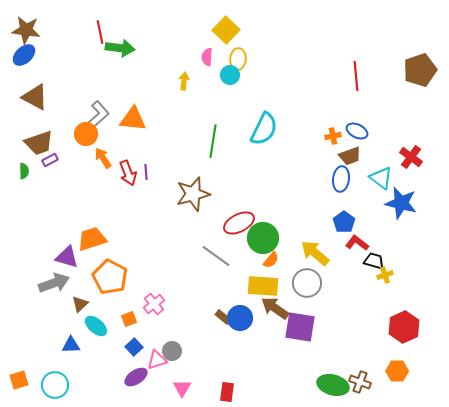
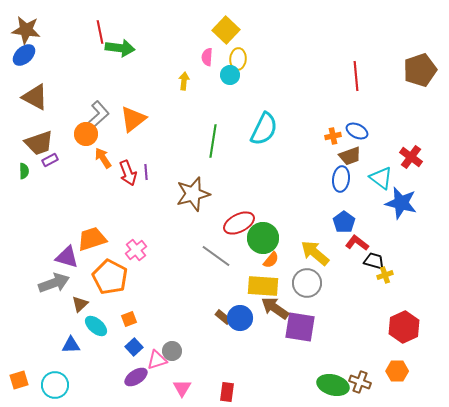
orange triangle at (133, 119): rotated 44 degrees counterclockwise
pink cross at (154, 304): moved 18 px left, 54 px up
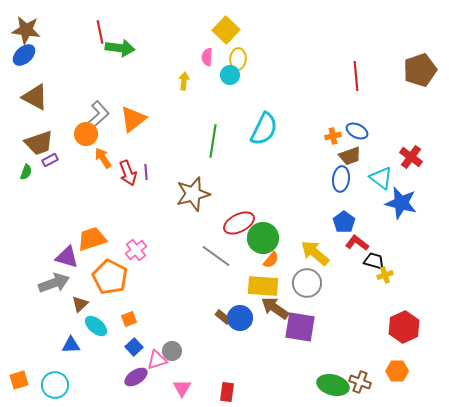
green semicircle at (24, 171): moved 2 px right, 1 px down; rotated 21 degrees clockwise
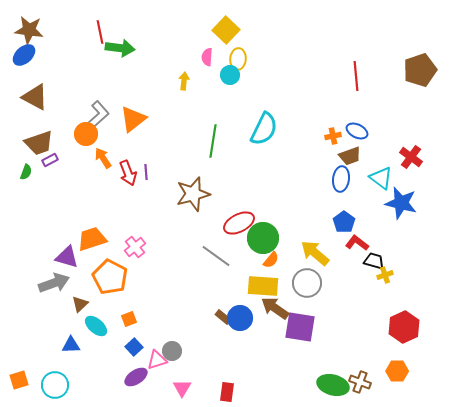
brown star at (26, 30): moved 3 px right
pink cross at (136, 250): moved 1 px left, 3 px up
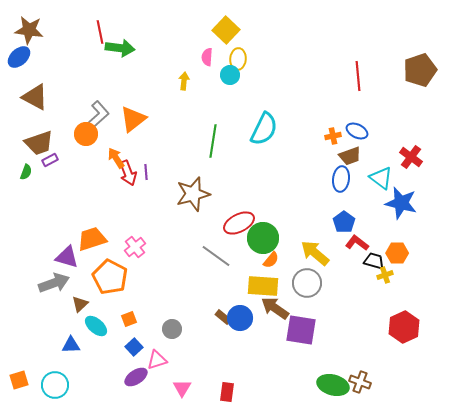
blue ellipse at (24, 55): moved 5 px left, 2 px down
red line at (356, 76): moved 2 px right
orange arrow at (103, 158): moved 13 px right
purple square at (300, 327): moved 1 px right, 3 px down
gray circle at (172, 351): moved 22 px up
orange hexagon at (397, 371): moved 118 px up
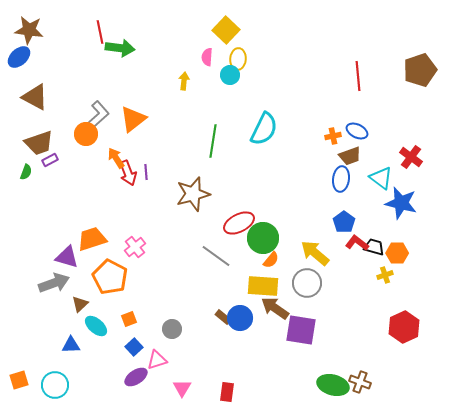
black trapezoid at (374, 261): moved 14 px up
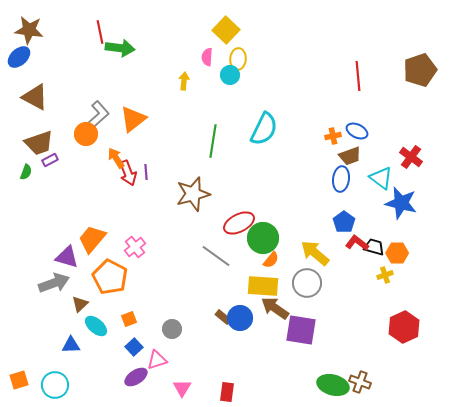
orange trapezoid at (92, 239): rotated 32 degrees counterclockwise
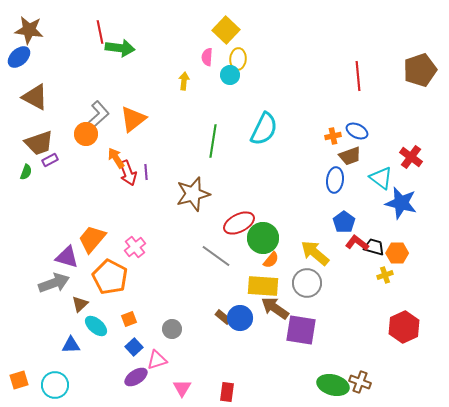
blue ellipse at (341, 179): moved 6 px left, 1 px down
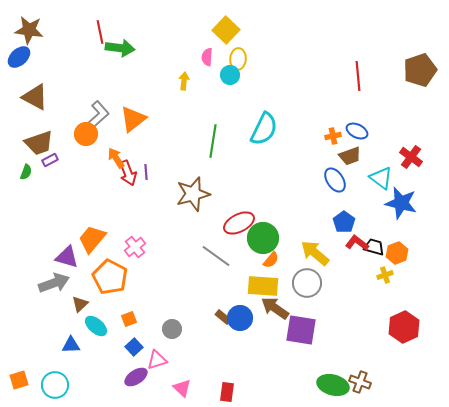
blue ellipse at (335, 180): rotated 40 degrees counterclockwise
orange hexagon at (397, 253): rotated 20 degrees counterclockwise
pink triangle at (182, 388): rotated 18 degrees counterclockwise
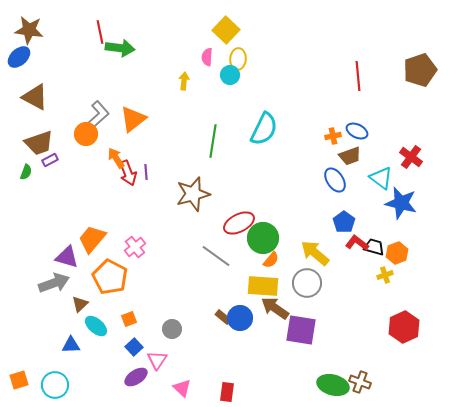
pink triangle at (157, 360): rotated 40 degrees counterclockwise
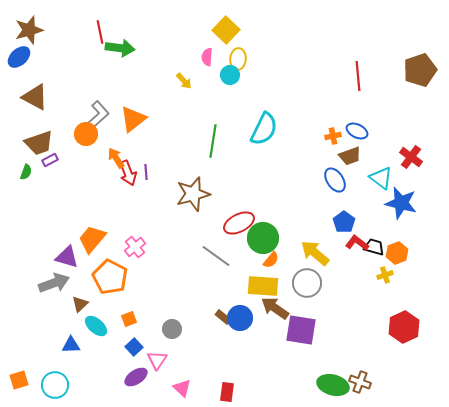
brown star at (29, 30): rotated 24 degrees counterclockwise
yellow arrow at (184, 81): rotated 132 degrees clockwise
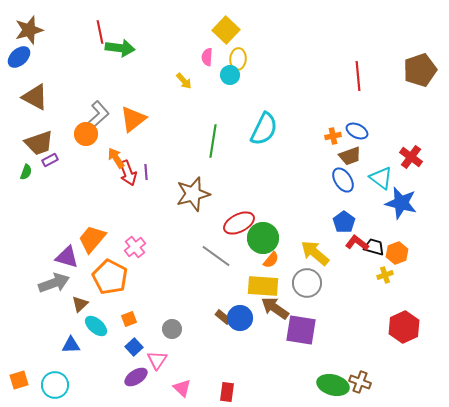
blue ellipse at (335, 180): moved 8 px right
